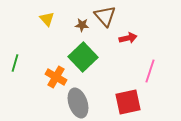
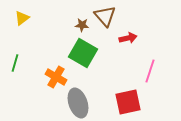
yellow triangle: moved 25 px left, 1 px up; rotated 35 degrees clockwise
green square: moved 4 px up; rotated 16 degrees counterclockwise
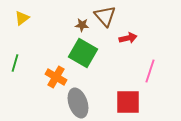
red square: rotated 12 degrees clockwise
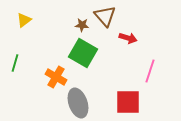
yellow triangle: moved 2 px right, 2 px down
red arrow: rotated 30 degrees clockwise
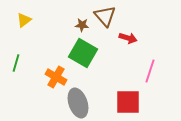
green line: moved 1 px right
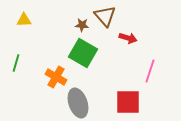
yellow triangle: rotated 35 degrees clockwise
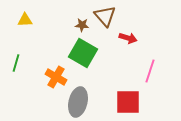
yellow triangle: moved 1 px right
gray ellipse: moved 1 px up; rotated 32 degrees clockwise
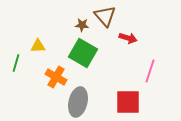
yellow triangle: moved 13 px right, 26 px down
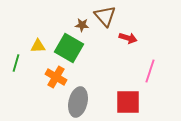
green square: moved 14 px left, 5 px up
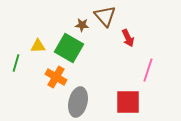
red arrow: rotated 48 degrees clockwise
pink line: moved 2 px left, 1 px up
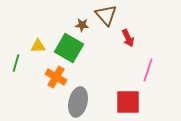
brown triangle: moved 1 px right, 1 px up
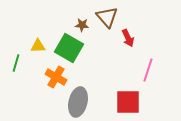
brown triangle: moved 1 px right, 2 px down
